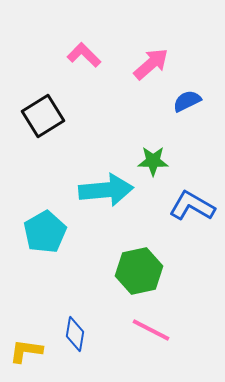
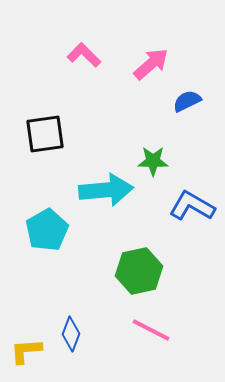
black square: moved 2 px right, 18 px down; rotated 24 degrees clockwise
cyan pentagon: moved 2 px right, 2 px up
blue diamond: moved 4 px left; rotated 12 degrees clockwise
yellow L-shape: rotated 12 degrees counterclockwise
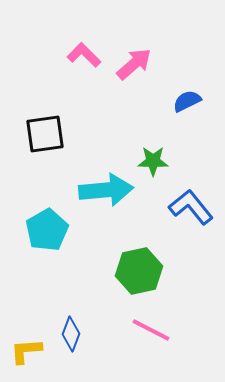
pink arrow: moved 17 px left
blue L-shape: moved 1 px left, 1 px down; rotated 21 degrees clockwise
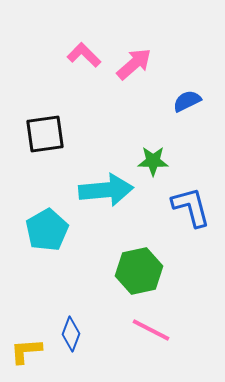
blue L-shape: rotated 24 degrees clockwise
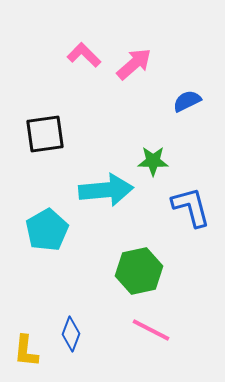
yellow L-shape: rotated 80 degrees counterclockwise
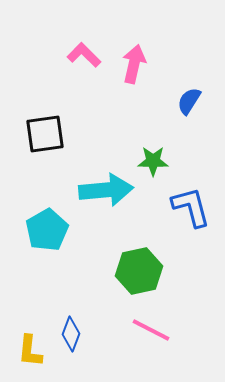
pink arrow: rotated 36 degrees counterclockwise
blue semicircle: moved 2 px right; rotated 32 degrees counterclockwise
yellow L-shape: moved 4 px right
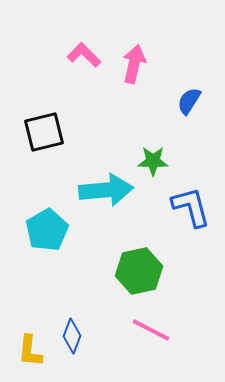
black square: moved 1 px left, 2 px up; rotated 6 degrees counterclockwise
blue diamond: moved 1 px right, 2 px down
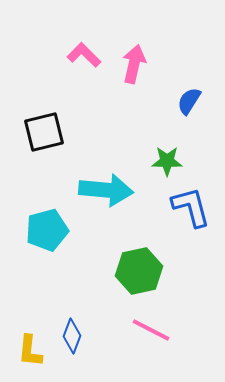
green star: moved 14 px right
cyan arrow: rotated 10 degrees clockwise
cyan pentagon: rotated 15 degrees clockwise
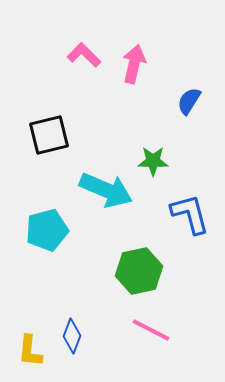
black square: moved 5 px right, 3 px down
green star: moved 14 px left
cyan arrow: rotated 18 degrees clockwise
blue L-shape: moved 1 px left, 7 px down
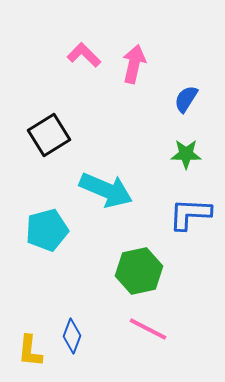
blue semicircle: moved 3 px left, 2 px up
black square: rotated 18 degrees counterclockwise
green star: moved 33 px right, 7 px up
blue L-shape: rotated 72 degrees counterclockwise
pink line: moved 3 px left, 1 px up
